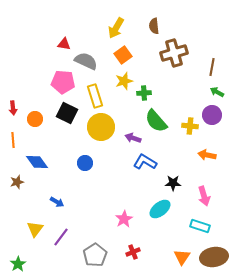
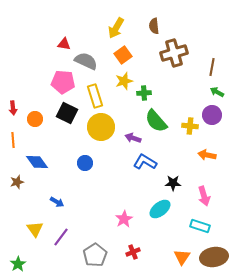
yellow triangle: rotated 12 degrees counterclockwise
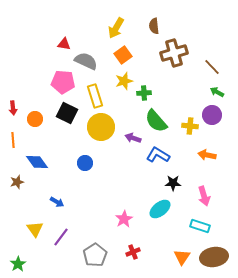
brown line: rotated 54 degrees counterclockwise
blue L-shape: moved 13 px right, 7 px up
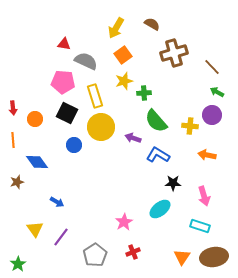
brown semicircle: moved 2 px left, 2 px up; rotated 126 degrees clockwise
blue circle: moved 11 px left, 18 px up
pink star: moved 3 px down
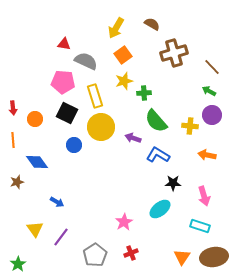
green arrow: moved 8 px left, 1 px up
red cross: moved 2 px left, 1 px down
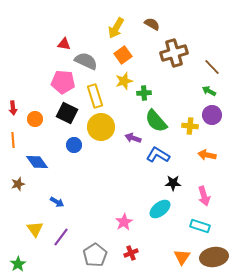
brown star: moved 1 px right, 2 px down
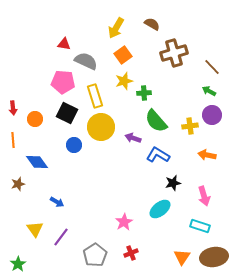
yellow cross: rotated 14 degrees counterclockwise
black star: rotated 14 degrees counterclockwise
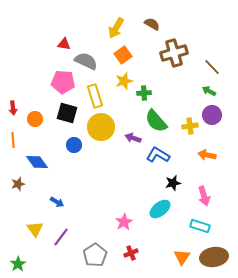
black square: rotated 10 degrees counterclockwise
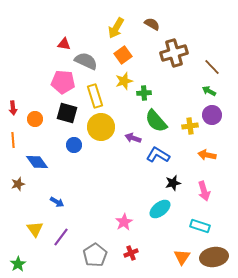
pink arrow: moved 5 px up
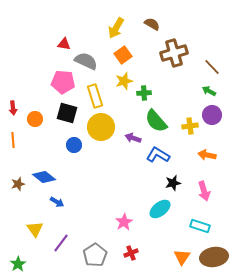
blue diamond: moved 7 px right, 15 px down; rotated 15 degrees counterclockwise
purple line: moved 6 px down
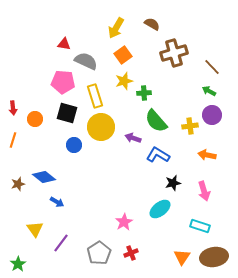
orange line: rotated 21 degrees clockwise
gray pentagon: moved 4 px right, 2 px up
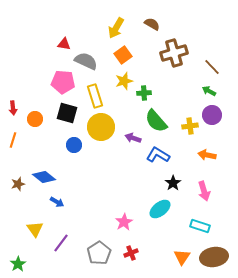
black star: rotated 21 degrees counterclockwise
